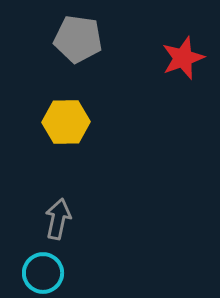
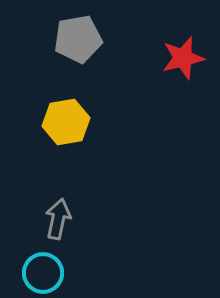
gray pentagon: rotated 18 degrees counterclockwise
red star: rotated 6 degrees clockwise
yellow hexagon: rotated 9 degrees counterclockwise
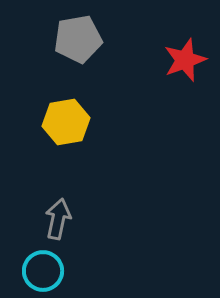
red star: moved 2 px right, 2 px down; rotated 6 degrees counterclockwise
cyan circle: moved 2 px up
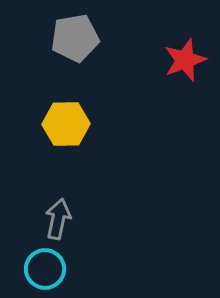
gray pentagon: moved 3 px left, 1 px up
yellow hexagon: moved 2 px down; rotated 9 degrees clockwise
cyan circle: moved 2 px right, 2 px up
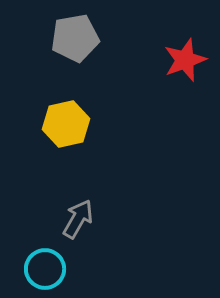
yellow hexagon: rotated 12 degrees counterclockwise
gray arrow: moved 20 px right; rotated 18 degrees clockwise
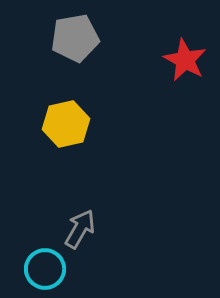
red star: rotated 24 degrees counterclockwise
gray arrow: moved 2 px right, 10 px down
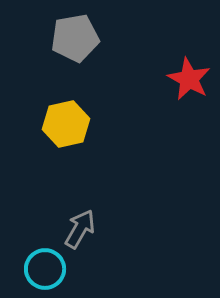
red star: moved 4 px right, 19 px down
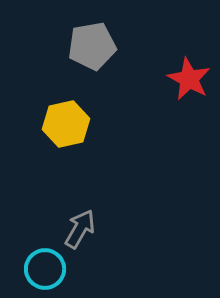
gray pentagon: moved 17 px right, 8 px down
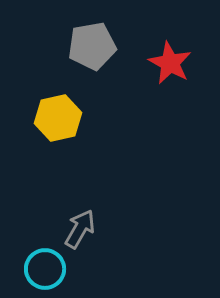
red star: moved 19 px left, 16 px up
yellow hexagon: moved 8 px left, 6 px up
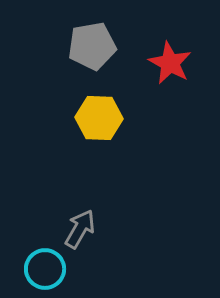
yellow hexagon: moved 41 px right; rotated 15 degrees clockwise
